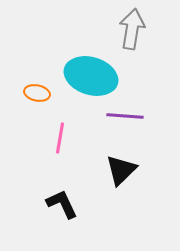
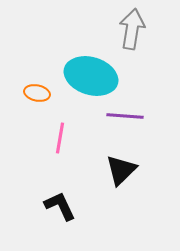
black L-shape: moved 2 px left, 2 px down
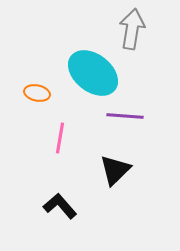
cyan ellipse: moved 2 px right, 3 px up; rotated 21 degrees clockwise
black triangle: moved 6 px left
black L-shape: rotated 16 degrees counterclockwise
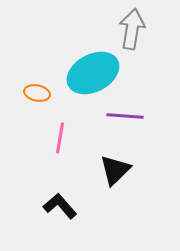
cyan ellipse: rotated 66 degrees counterclockwise
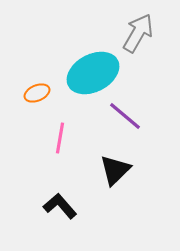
gray arrow: moved 6 px right, 4 px down; rotated 21 degrees clockwise
orange ellipse: rotated 35 degrees counterclockwise
purple line: rotated 36 degrees clockwise
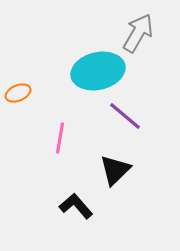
cyan ellipse: moved 5 px right, 2 px up; rotated 15 degrees clockwise
orange ellipse: moved 19 px left
black L-shape: moved 16 px right
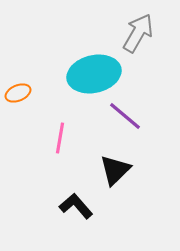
cyan ellipse: moved 4 px left, 3 px down
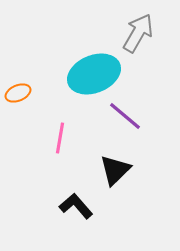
cyan ellipse: rotated 9 degrees counterclockwise
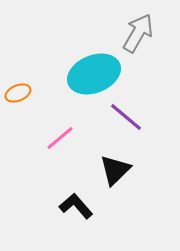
purple line: moved 1 px right, 1 px down
pink line: rotated 40 degrees clockwise
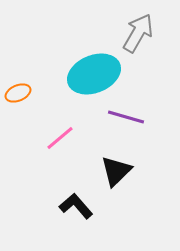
purple line: rotated 24 degrees counterclockwise
black triangle: moved 1 px right, 1 px down
